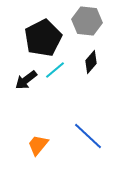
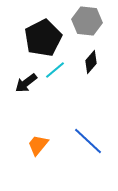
black arrow: moved 3 px down
blue line: moved 5 px down
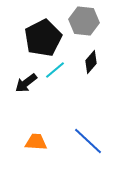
gray hexagon: moved 3 px left
orange trapezoid: moved 2 px left, 3 px up; rotated 55 degrees clockwise
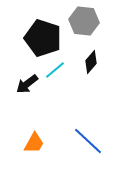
black pentagon: rotated 27 degrees counterclockwise
black arrow: moved 1 px right, 1 px down
orange trapezoid: moved 2 px left, 1 px down; rotated 115 degrees clockwise
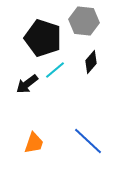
orange trapezoid: rotated 10 degrees counterclockwise
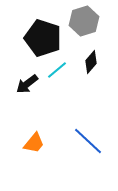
gray hexagon: rotated 24 degrees counterclockwise
cyan line: moved 2 px right
orange trapezoid: rotated 20 degrees clockwise
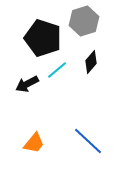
black arrow: rotated 10 degrees clockwise
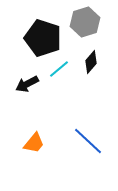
gray hexagon: moved 1 px right, 1 px down
cyan line: moved 2 px right, 1 px up
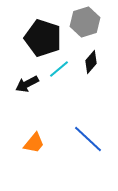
blue line: moved 2 px up
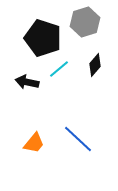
black diamond: moved 4 px right, 3 px down
black arrow: moved 2 px up; rotated 40 degrees clockwise
blue line: moved 10 px left
